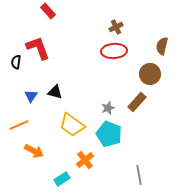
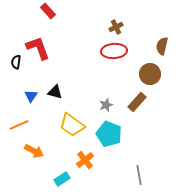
gray star: moved 2 px left, 3 px up
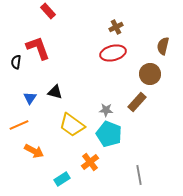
brown semicircle: moved 1 px right
red ellipse: moved 1 px left, 2 px down; rotated 10 degrees counterclockwise
blue triangle: moved 1 px left, 2 px down
gray star: moved 5 px down; rotated 24 degrees clockwise
orange cross: moved 5 px right, 2 px down
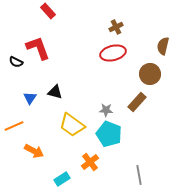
black semicircle: rotated 72 degrees counterclockwise
orange line: moved 5 px left, 1 px down
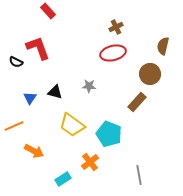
gray star: moved 17 px left, 24 px up
cyan rectangle: moved 1 px right
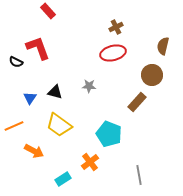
brown circle: moved 2 px right, 1 px down
yellow trapezoid: moved 13 px left
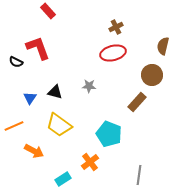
gray line: rotated 18 degrees clockwise
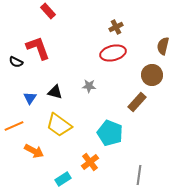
cyan pentagon: moved 1 px right, 1 px up
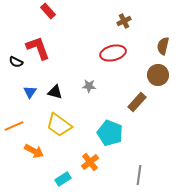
brown cross: moved 8 px right, 6 px up
brown circle: moved 6 px right
blue triangle: moved 6 px up
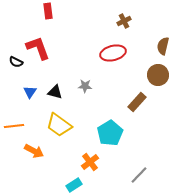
red rectangle: rotated 35 degrees clockwise
gray star: moved 4 px left
orange line: rotated 18 degrees clockwise
cyan pentagon: rotated 20 degrees clockwise
gray line: rotated 36 degrees clockwise
cyan rectangle: moved 11 px right, 6 px down
